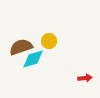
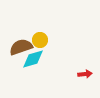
yellow circle: moved 9 px left, 1 px up
red arrow: moved 4 px up
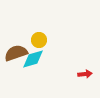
yellow circle: moved 1 px left
brown semicircle: moved 5 px left, 6 px down
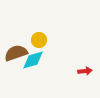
cyan diamond: moved 1 px down
red arrow: moved 3 px up
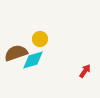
yellow circle: moved 1 px right, 1 px up
red arrow: rotated 48 degrees counterclockwise
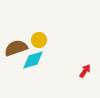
yellow circle: moved 1 px left, 1 px down
brown semicircle: moved 5 px up
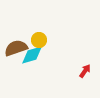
cyan diamond: moved 1 px left, 5 px up
